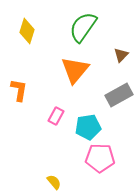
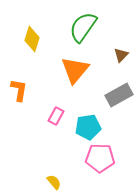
yellow diamond: moved 5 px right, 8 px down
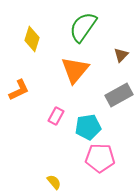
orange L-shape: rotated 55 degrees clockwise
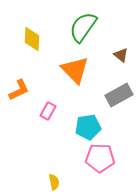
yellow diamond: rotated 15 degrees counterclockwise
brown triangle: rotated 35 degrees counterclockwise
orange triangle: rotated 24 degrees counterclockwise
pink rectangle: moved 8 px left, 5 px up
yellow semicircle: rotated 28 degrees clockwise
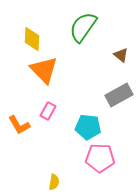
orange triangle: moved 31 px left
orange L-shape: moved 35 px down; rotated 85 degrees clockwise
cyan pentagon: rotated 15 degrees clockwise
yellow semicircle: rotated 21 degrees clockwise
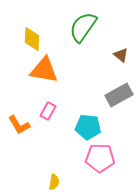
orange triangle: rotated 36 degrees counterclockwise
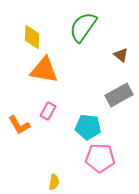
yellow diamond: moved 2 px up
